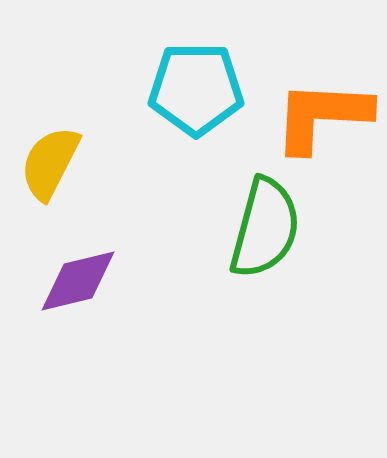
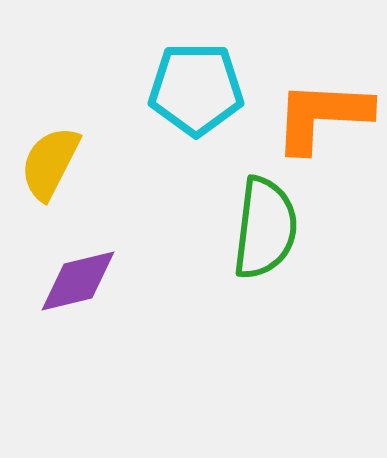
green semicircle: rotated 8 degrees counterclockwise
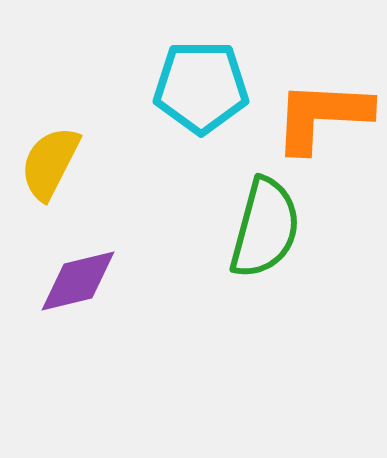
cyan pentagon: moved 5 px right, 2 px up
green semicircle: rotated 8 degrees clockwise
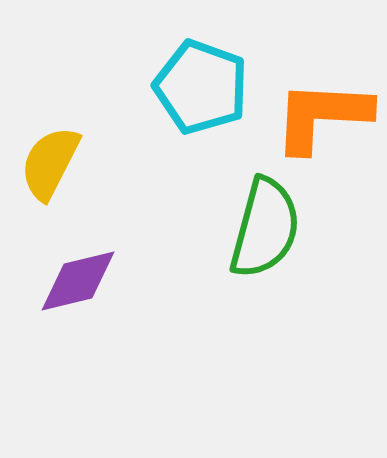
cyan pentagon: rotated 20 degrees clockwise
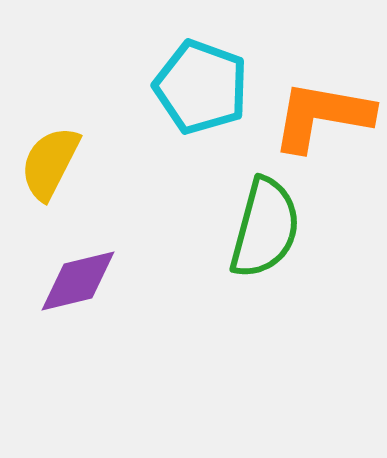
orange L-shape: rotated 7 degrees clockwise
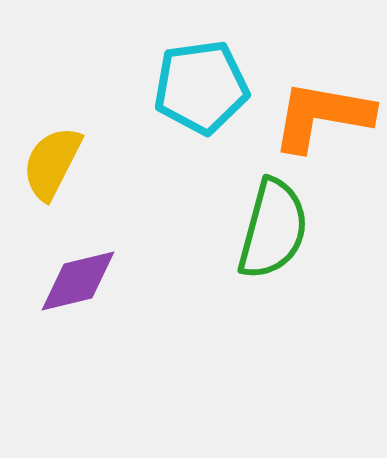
cyan pentagon: rotated 28 degrees counterclockwise
yellow semicircle: moved 2 px right
green semicircle: moved 8 px right, 1 px down
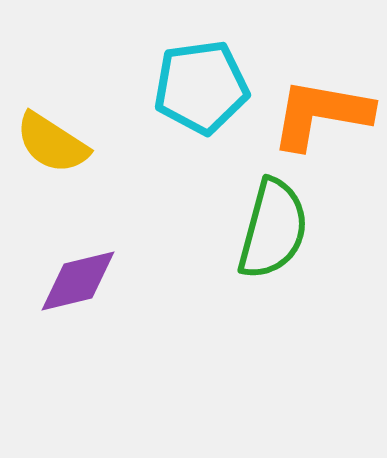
orange L-shape: moved 1 px left, 2 px up
yellow semicircle: moved 20 px up; rotated 84 degrees counterclockwise
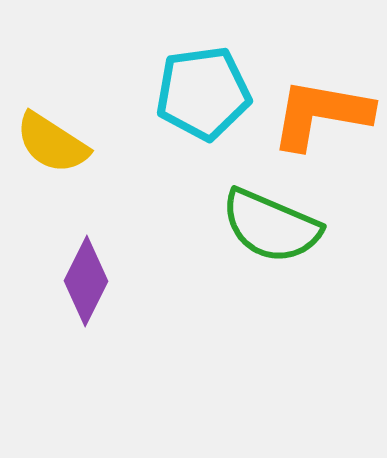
cyan pentagon: moved 2 px right, 6 px down
green semicircle: moved 2 px left, 3 px up; rotated 98 degrees clockwise
purple diamond: moved 8 px right; rotated 50 degrees counterclockwise
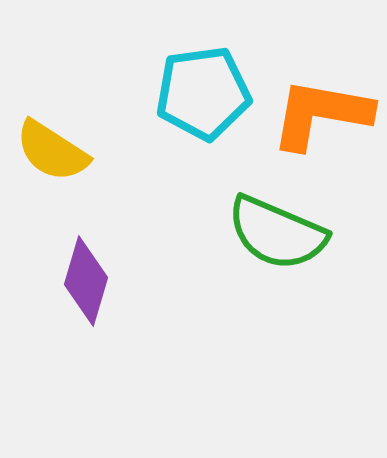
yellow semicircle: moved 8 px down
green semicircle: moved 6 px right, 7 px down
purple diamond: rotated 10 degrees counterclockwise
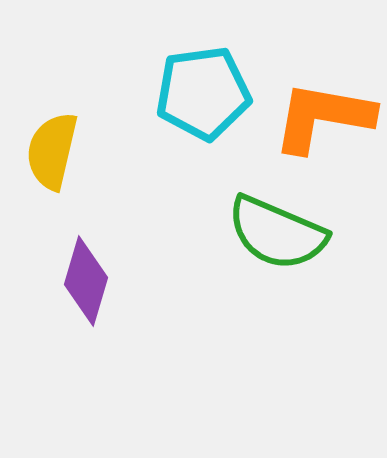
orange L-shape: moved 2 px right, 3 px down
yellow semicircle: rotated 70 degrees clockwise
